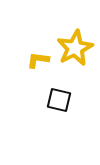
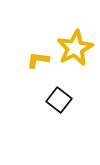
black square: rotated 25 degrees clockwise
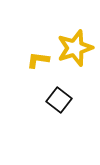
yellow star: rotated 9 degrees clockwise
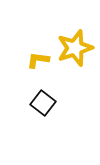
black square: moved 16 px left, 3 px down
